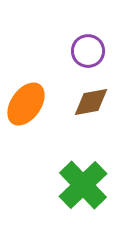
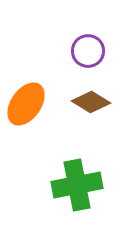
brown diamond: rotated 42 degrees clockwise
green cross: moved 6 px left; rotated 33 degrees clockwise
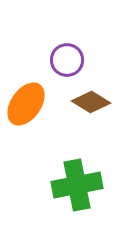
purple circle: moved 21 px left, 9 px down
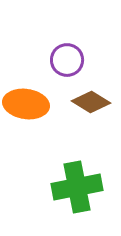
orange ellipse: rotated 63 degrees clockwise
green cross: moved 2 px down
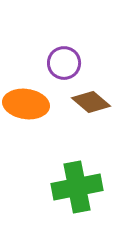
purple circle: moved 3 px left, 3 px down
brown diamond: rotated 9 degrees clockwise
